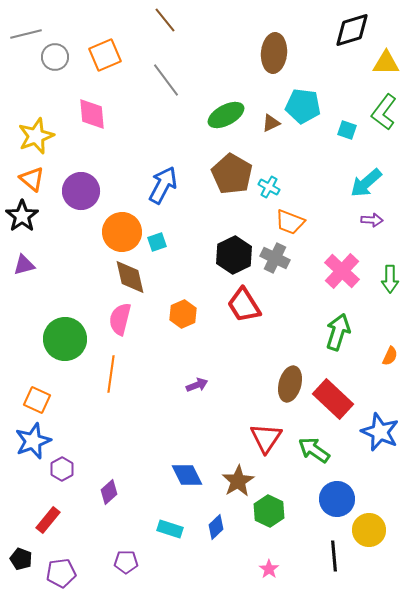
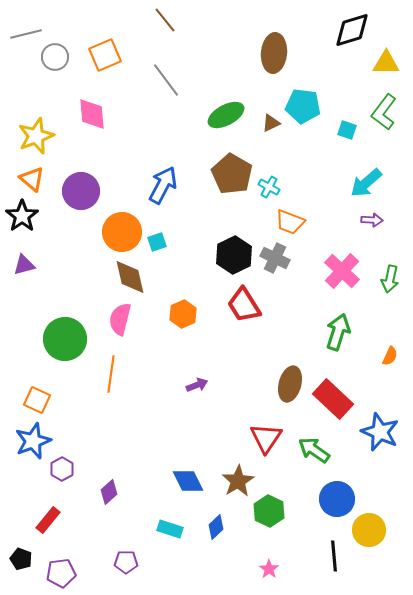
green arrow at (390, 279): rotated 12 degrees clockwise
blue diamond at (187, 475): moved 1 px right, 6 px down
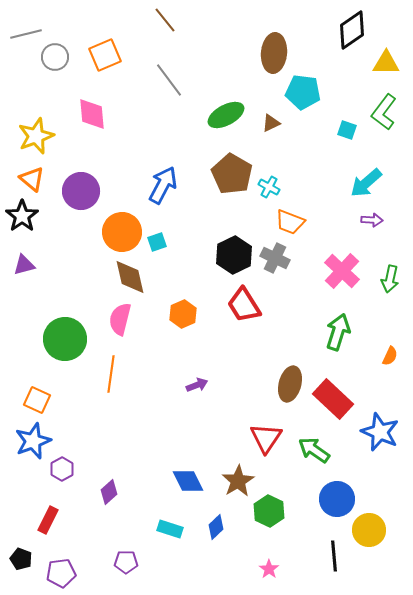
black diamond at (352, 30): rotated 18 degrees counterclockwise
gray line at (166, 80): moved 3 px right
cyan pentagon at (303, 106): moved 14 px up
red rectangle at (48, 520): rotated 12 degrees counterclockwise
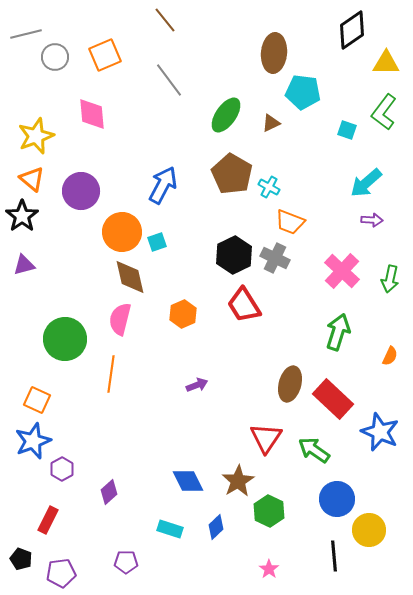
green ellipse at (226, 115): rotated 27 degrees counterclockwise
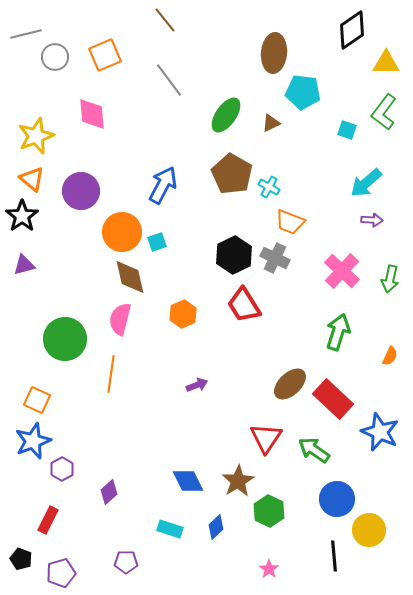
brown ellipse at (290, 384): rotated 32 degrees clockwise
purple pentagon at (61, 573): rotated 8 degrees counterclockwise
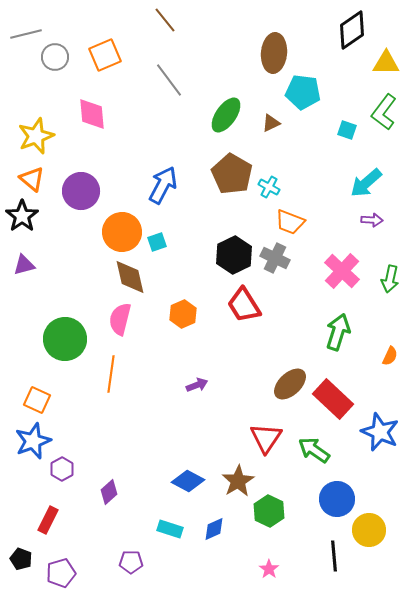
blue diamond at (188, 481): rotated 36 degrees counterclockwise
blue diamond at (216, 527): moved 2 px left, 2 px down; rotated 20 degrees clockwise
purple pentagon at (126, 562): moved 5 px right
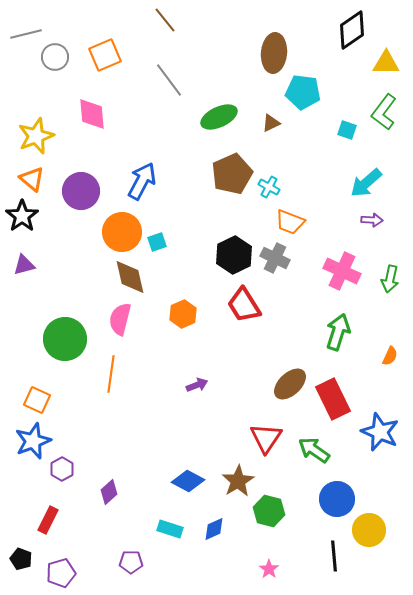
green ellipse at (226, 115): moved 7 px left, 2 px down; rotated 30 degrees clockwise
brown pentagon at (232, 174): rotated 18 degrees clockwise
blue arrow at (163, 185): moved 21 px left, 4 px up
pink cross at (342, 271): rotated 18 degrees counterclockwise
red rectangle at (333, 399): rotated 21 degrees clockwise
green hexagon at (269, 511): rotated 12 degrees counterclockwise
